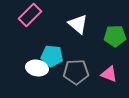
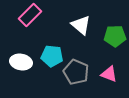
white triangle: moved 3 px right, 1 px down
white ellipse: moved 16 px left, 6 px up
gray pentagon: rotated 25 degrees clockwise
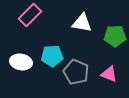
white triangle: moved 1 px right, 2 px up; rotated 30 degrees counterclockwise
cyan pentagon: rotated 10 degrees counterclockwise
